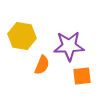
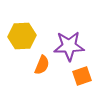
yellow hexagon: rotated 12 degrees counterclockwise
orange square: rotated 12 degrees counterclockwise
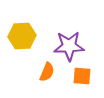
orange semicircle: moved 5 px right, 7 px down
orange square: rotated 24 degrees clockwise
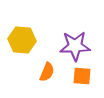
yellow hexagon: moved 4 px down; rotated 8 degrees clockwise
purple star: moved 6 px right
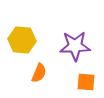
orange semicircle: moved 8 px left, 1 px down
orange square: moved 4 px right, 6 px down
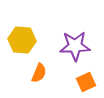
orange square: rotated 30 degrees counterclockwise
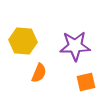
yellow hexagon: moved 1 px right, 1 px down
orange square: rotated 12 degrees clockwise
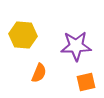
yellow hexagon: moved 6 px up
purple star: moved 1 px right
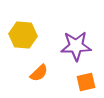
orange semicircle: rotated 24 degrees clockwise
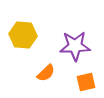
purple star: moved 1 px left
orange semicircle: moved 7 px right
